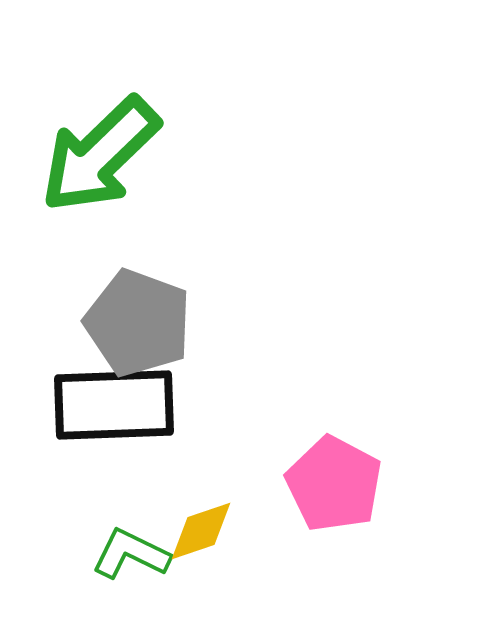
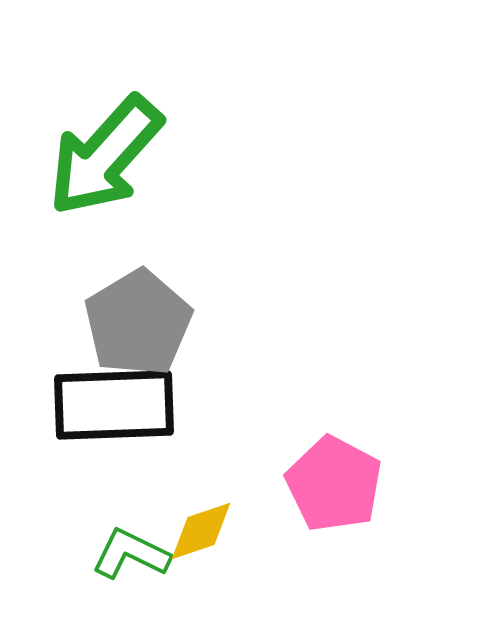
green arrow: moved 5 px right, 1 px down; rotated 4 degrees counterclockwise
gray pentagon: rotated 21 degrees clockwise
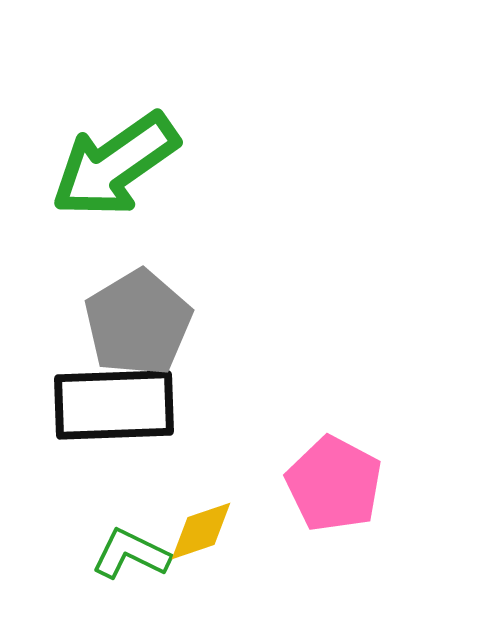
green arrow: moved 10 px right, 9 px down; rotated 13 degrees clockwise
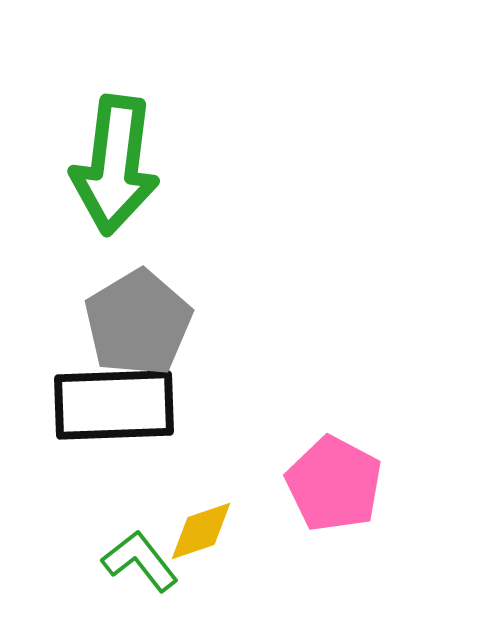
green arrow: rotated 48 degrees counterclockwise
green L-shape: moved 9 px right, 7 px down; rotated 26 degrees clockwise
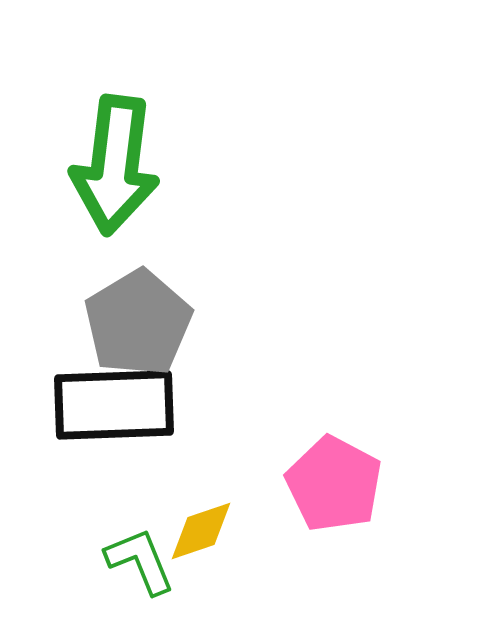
green L-shape: rotated 16 degrees clockwise
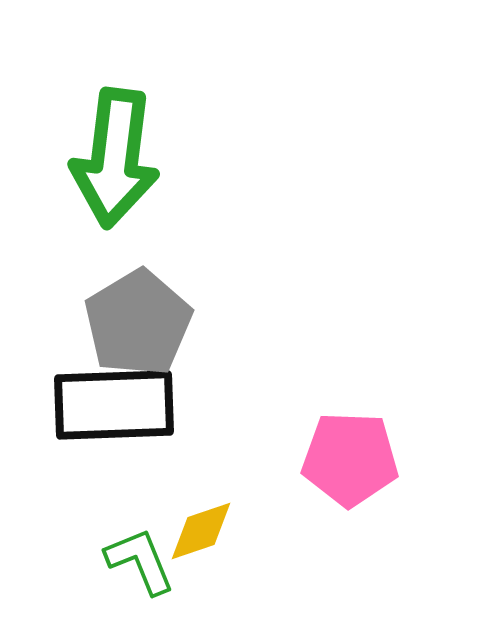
green arrow: moved 7 px up
pink pentagon: moved 16 px right, 25 px up; rotated 26 degrees counterclockwise
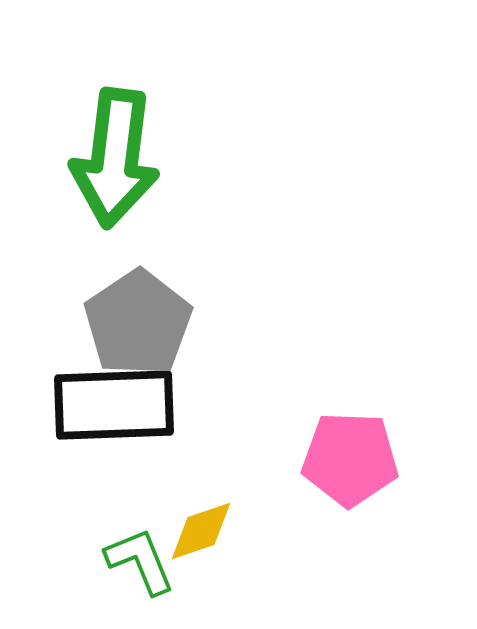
gray pentagon: rotated 3 degrees counterclockwise
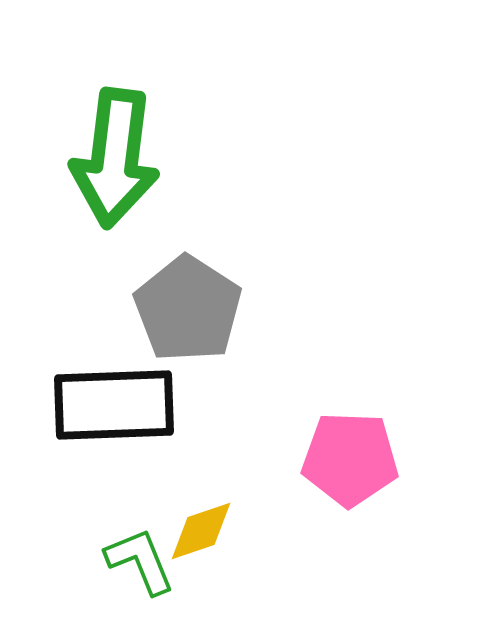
gray pentagon: moved 50 px right, 14 px up; rotated 5 degrees counterclockwise
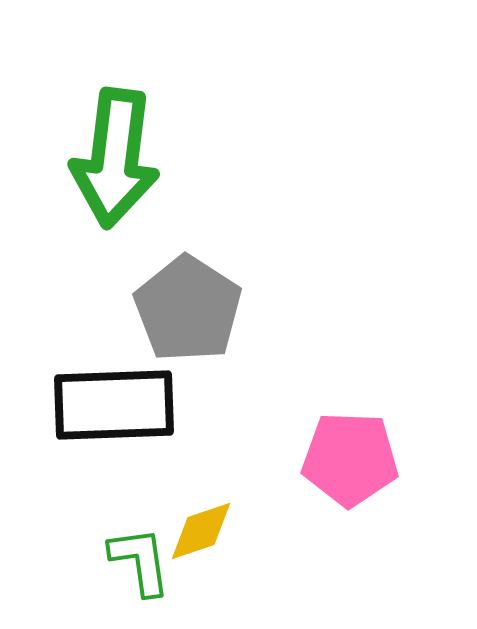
green L-shape: rotated 14 degrees clockwise
